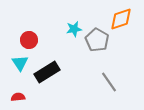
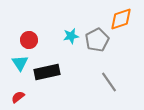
cyan star: moved 3 px left, 7 px down
gray pentagon: rotated 15 degrees clockwise
black rectangle: rotated 20 degrees clockwise
red semicircle: rotated 32 degrees counterclockwise
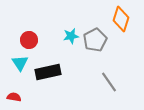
orange diamond: rotated 55 degrees counterclockwise
gray pentagon: moved 2 px left
black rectangle: moved 1 px right
red semicircle: moved 4 px left; rotated 48 degrees clockwise
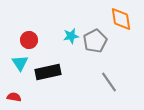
orange diamond: rotated 25 degrees counterclockwise
gray pentagon: moved 1 px down
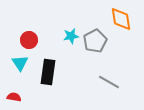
black rectangle: rotated 70 degrees counterclockwise
gray line: rotated 25 degrees counterclockwise
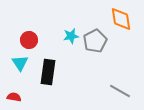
gray line: moved 11 px right, 9 px down
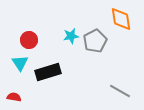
black rectangle: rotated 65 degrees clockwise
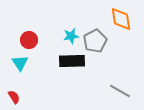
black rectangle: moved 24 px right, 11 px up; rotated 15 degrees clockwise
red semicircle: rotated 48 degrees clockwise
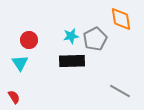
gray pentagon: moved 2 px up
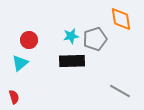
gray pentagon: rotated 10 degrees clockwise
cyan triangle: rotated 24 degrees clockwise
red semicircle: rotated 16 degrees clockwise
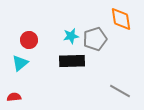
red semicircle: rotated 80 degrees counterclockwise
